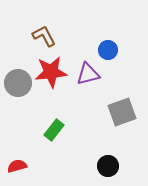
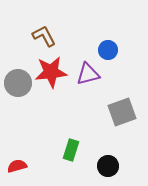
green rectangle: moved 17 px right, 20 px down; rotated 20 degrees counterclockwise
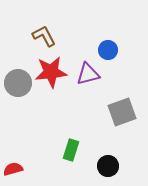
red semicircle: moved 4 px left, 3 px down
